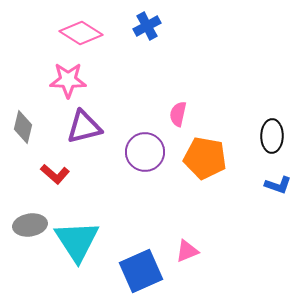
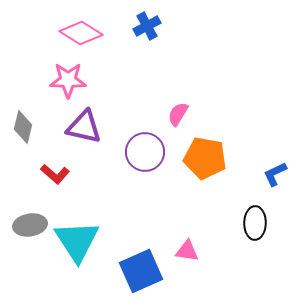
pink semicircle: rotated 20 degrees clockwise
purple triangle: rotated 27 degrees clockwise
black ellipse: moved 17 px left, 87 px down
blue L-shape: moved 3 px left, 11 px up; rotated 136 degrees clockwise
pink triangle: rotated 30 degrees clockwise
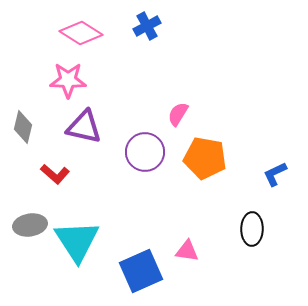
black ellipse: moved 3 px left, 6 px down
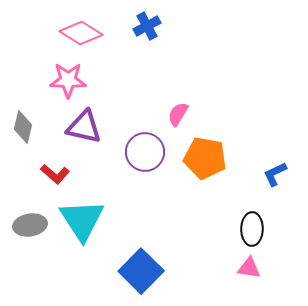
cyan triangle: moved 5 px right, 21 px up
pink triangle: moved 62 px right, 17 px down
blue square: rotated 21 degrees counterclockwise
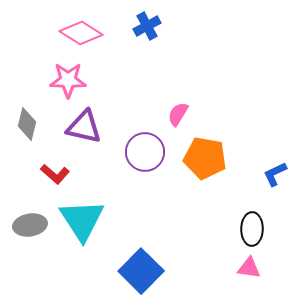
gray diamond: moved 4 px right, 3 px up
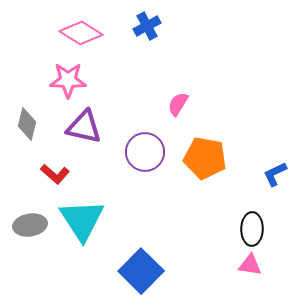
pink semicircle: moved 10 px up
pink triangle: moved 1 px right, 3 px up
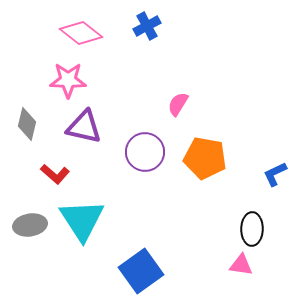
pink diamond: rotated 6 degrees clockwise
pink triangle: moved 9 px left
blue square: rotated 9 degrees clockwise
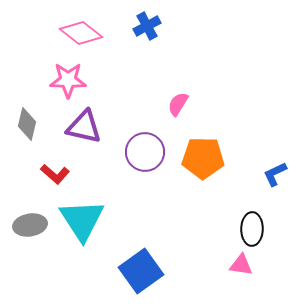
orange pentagon: moved 2 px left; rotated 9 degrees counterclockwise
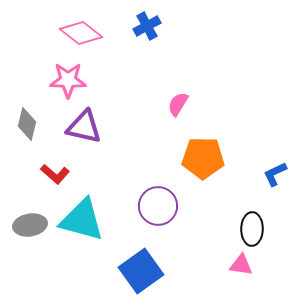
purple circle: moved 13 px right, 54 px down
cyan triangle: rotated 42 degrees counterclockwise
